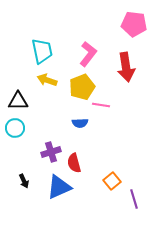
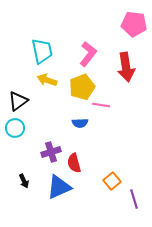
black triangle: rotated 35 degrees counterclockwise
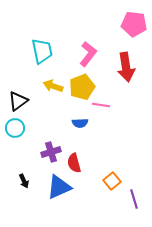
yellow arrow: moved 6 px right, 6 px down
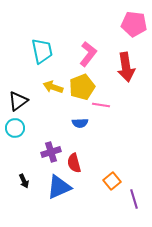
yellow arrow: moved 1 px down
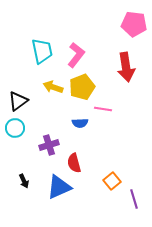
pink L-shape: moved 12 px left, 1 px down
pink line: moved 2 px right, 4 px down
purple cross: moved 2 px left, 7 px up
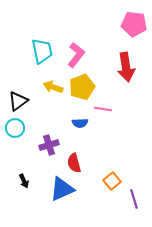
blue triangle: moved 3 px right, 2 px down
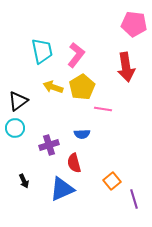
yellow pentagon: rotated 10 degrees counterclockwise
blue semicircle: moved 2 px right, 11 px down
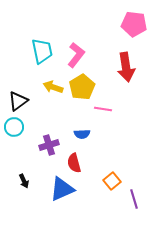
cyan circle: moved 1 px left, 1 px up
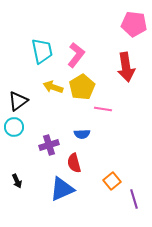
black arrow: moved 7 px left
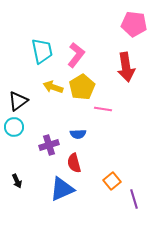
blue semicircle: moved 4 px left
